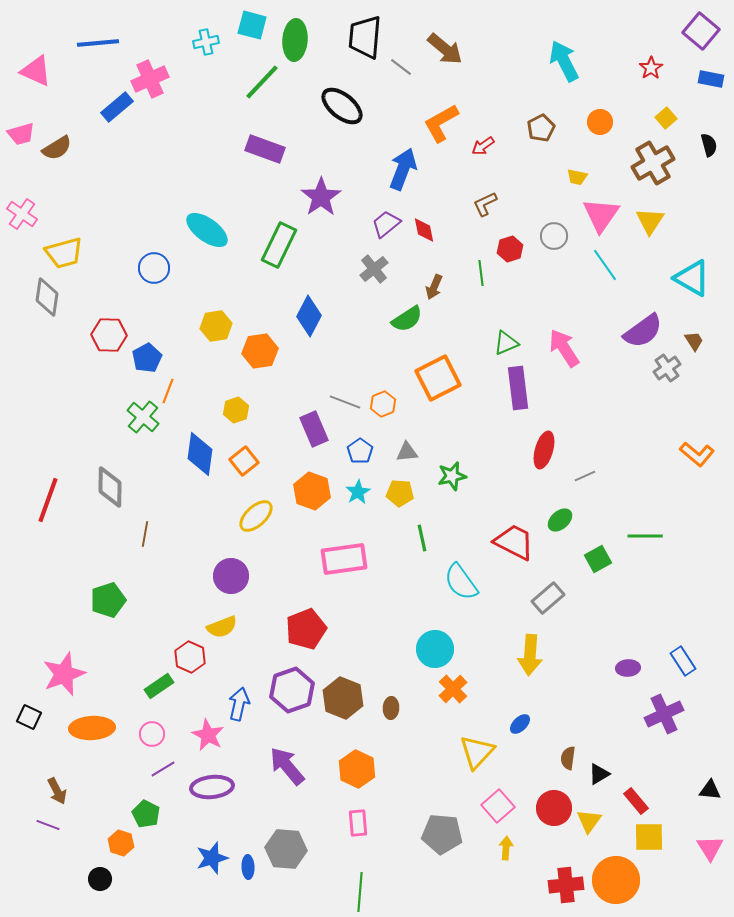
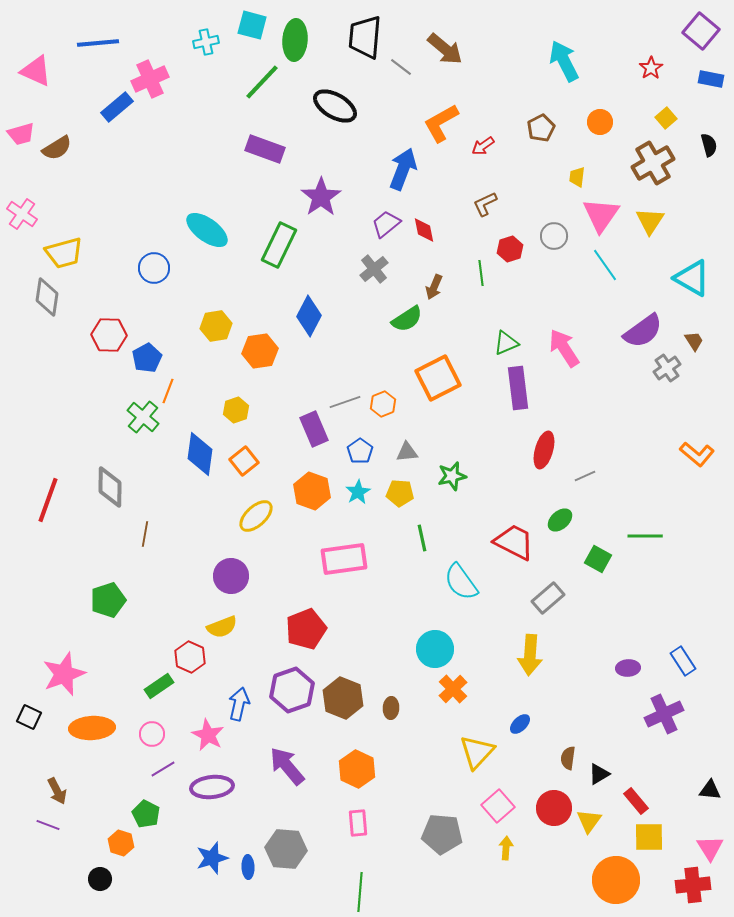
black ellipse at (342, 106): moved 7 px left; rotated 9 degrees counterclockwise
yellow trapezoid at (577, 177): rotated 85 degrees clockwise
gray line at (345, 402): rotated 40 degrees counterclockwise
green square at (598, 559): rotated 32 degrees counterclockwise
red cross at (566, 885): moved 127 px right
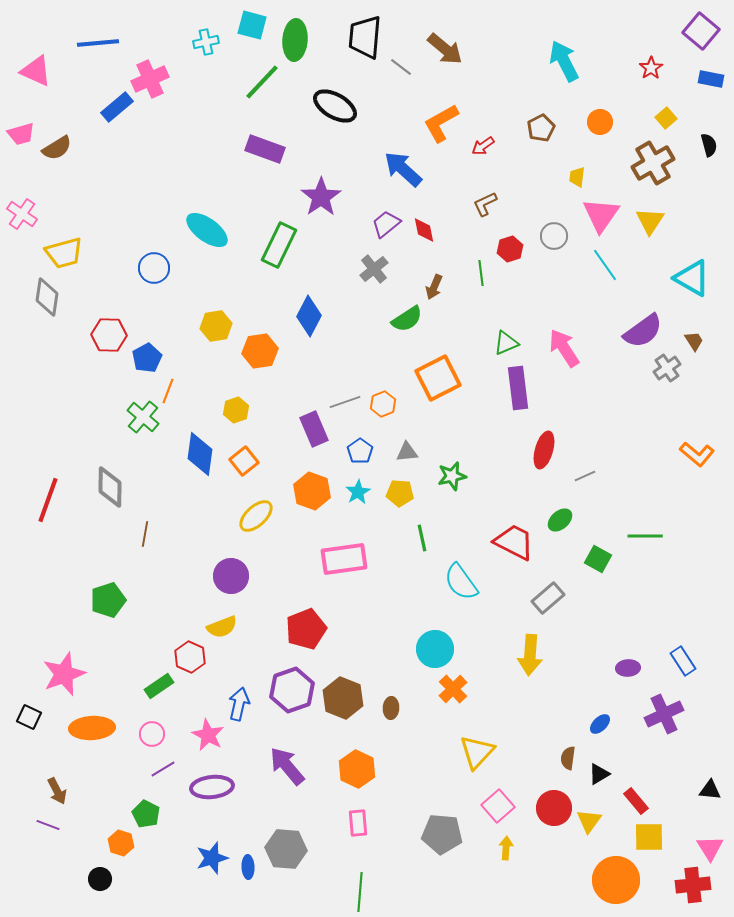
blue arrow at (403, 169): rotated 69 degrees counterclockwise
blue ellipse at (520, 724): moved 80 px right
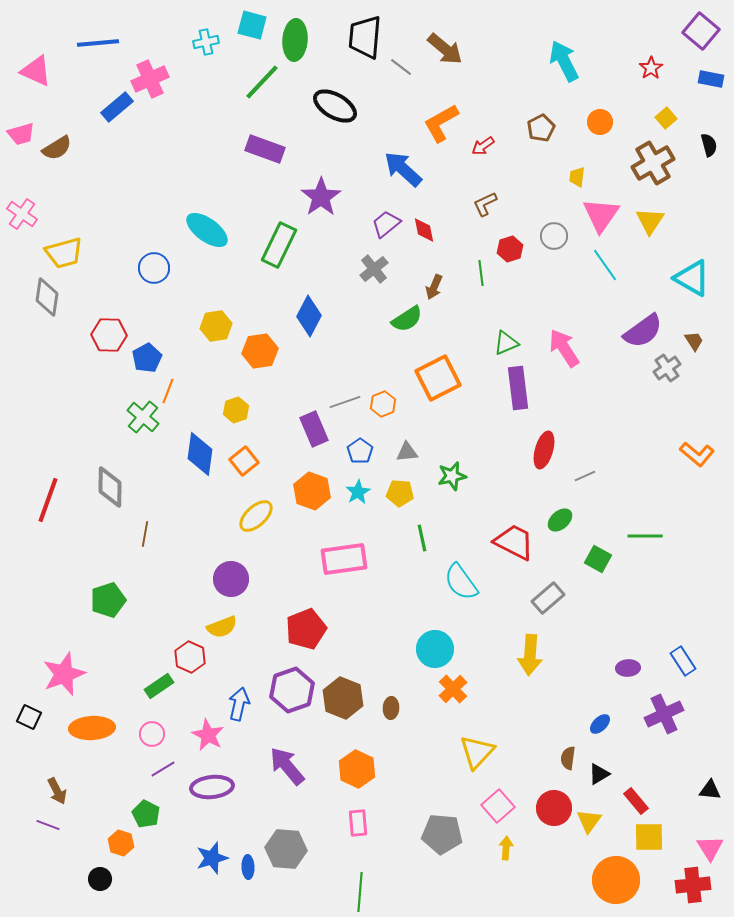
purple circle at (231, 576): moved 3 px down
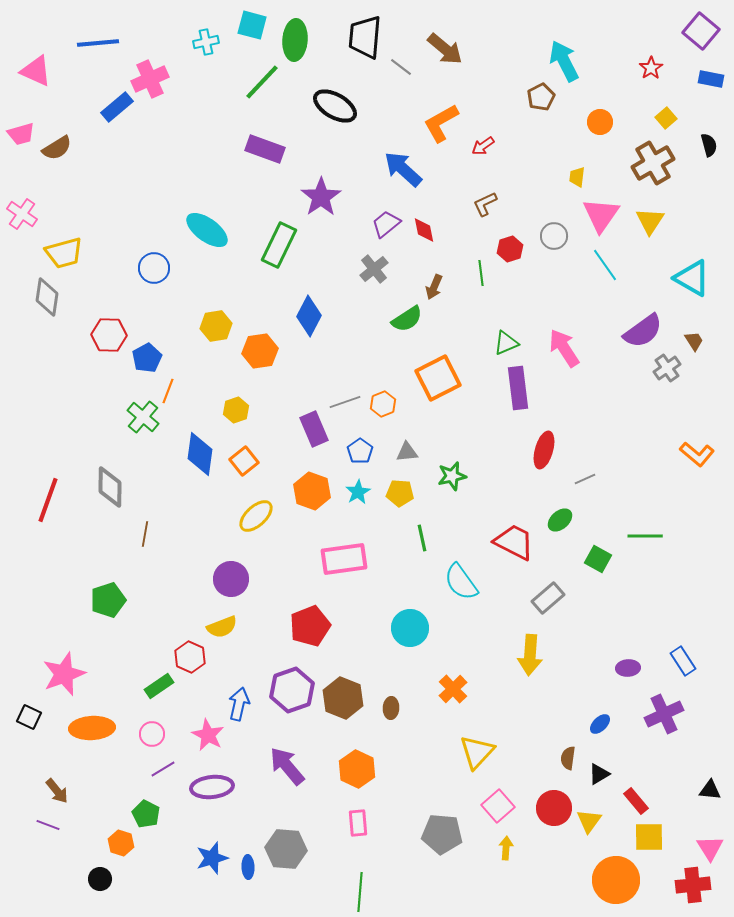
brown pentagon at (541, 128): moved 31 px up
gray line at (585, 476): moved 3 px down
red pentagon at (306, 629): moved 4 px right, 3 px up
cyan circle at (435, 649): moved 25 px left, 21 px up
brown arrow at (57, 791): rotated 12 degrees counterclockwise
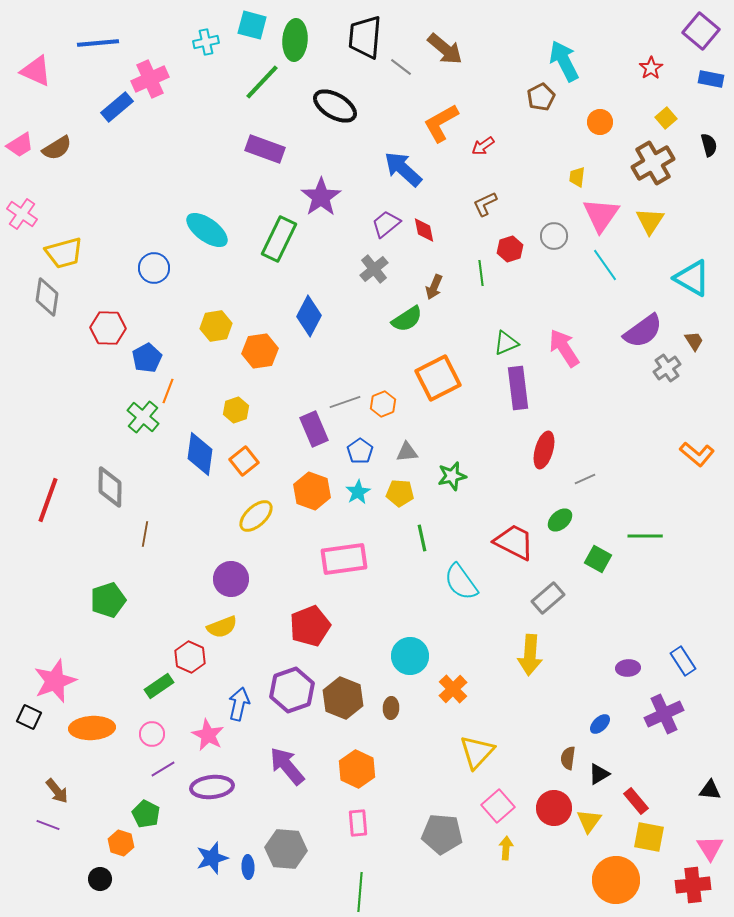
pink trapezoid at (21, 134): moved 1 px left, 11 px down; rotated 16 degrees counterclockwise
green rectangle at (279, 245): moved 6 px up
red hexagon at (109, 335): moved 1 px left, 7 px up
cyan circle at (410, 628): moved 28 px down
pink star at (64, 674): moved 9 px left, 7 px down
yellow square at (649, 837): rotated 12 degrees clockwise
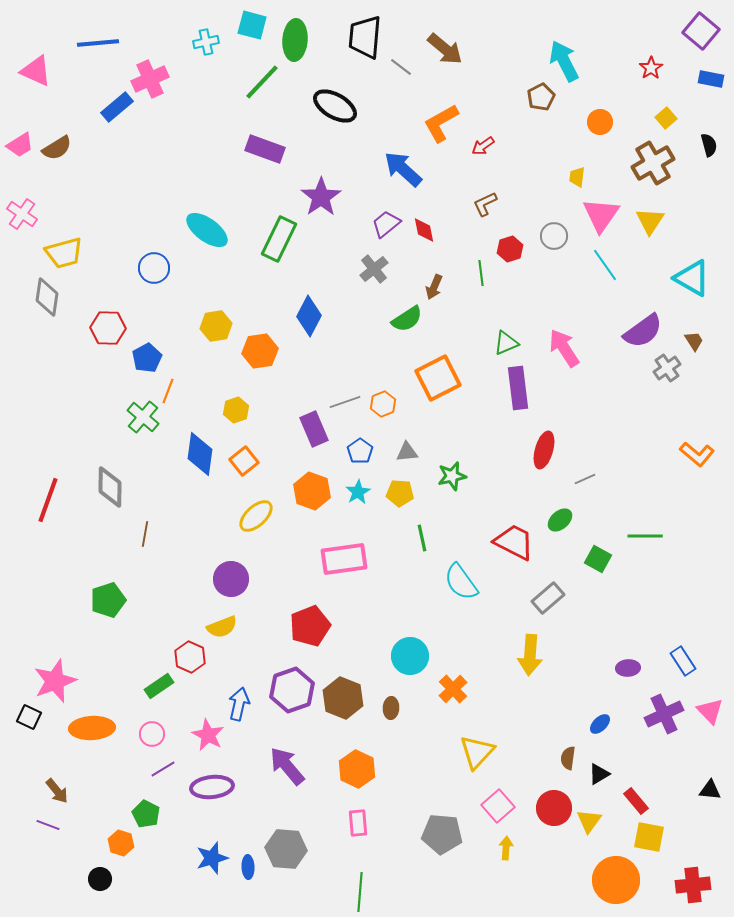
pink triangle at (710, 848): moved 137 px up; rotated 12 degrees counterclockwise
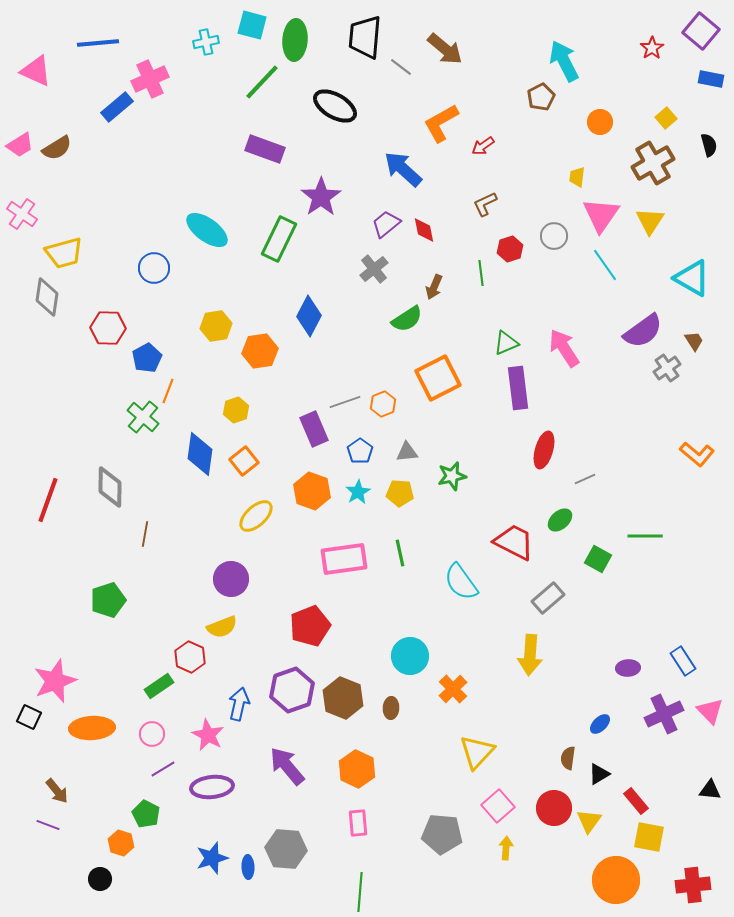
red star at (651, 68): moved 1 px right, 20 px up
green line at (422, 538): moved 22 px left, 15 px down
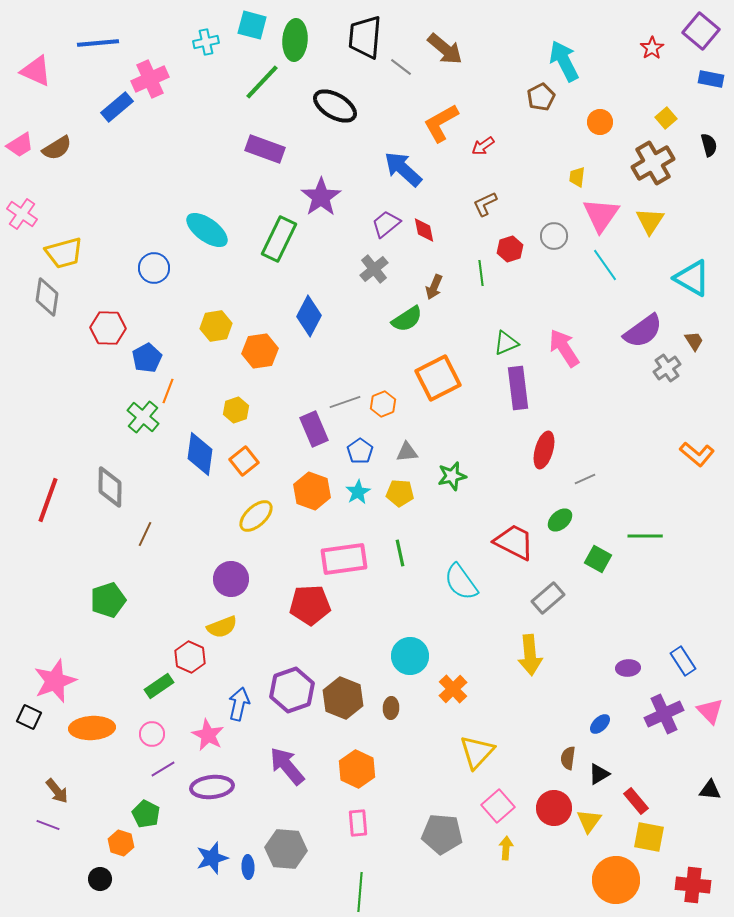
brown line at (145, 534): rotated 15 degrees clockwise
red pentagon at (310, 626): moved 21 px up; rotated 18 degrees clockwise
yellow arrow at (530, 655): rotated 9 degrees counterclockwise
red cross at (693, 885): rotated 12 degrees clockwise
